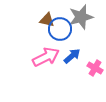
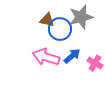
pink arrow: rotated 136 degrees counterclockwise
pink cross: moved 5 px up
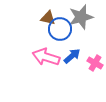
brown triangle: moved 1 px right, 2 px up
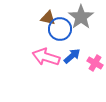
gray star: rotated 20 degrees counterclockwise
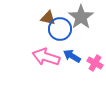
blue arrow: rotated 108 degrees counterclockwise
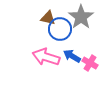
pink cross: moved 5 px left
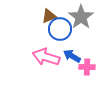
brown triangle: moved 1 px right, 2 px up; rotated 35 degrees counterclockwise
pink cross: moved 3 px left, 4 px down; rotated 28 degrees counterclockwise
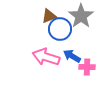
gray star: moved 1 px up
